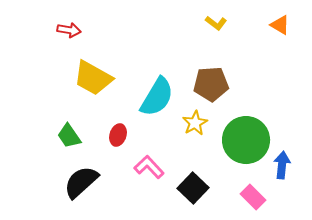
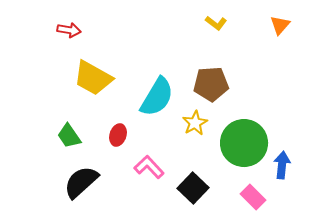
orange triangle: rotated 40 degrees clockwise
green circle: moved 2 px left, 3 px down
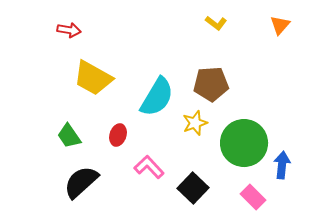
yellow star: rotated 10 degrees clockwise
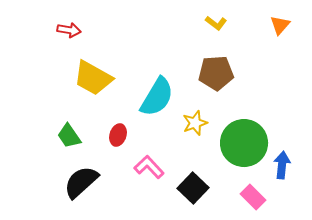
brown pentagon: moved 5 px right, 11 px up
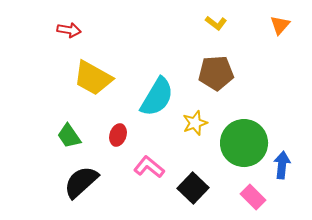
pink L-shape: rotated 8 degrees counterclockwise
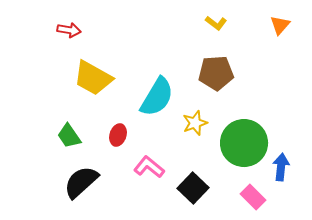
blue arrow: moved 1 px left, 2 px down
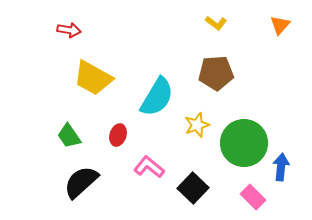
yellow star: moved 2 px right, 2 px down
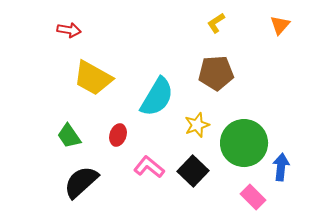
yellow L-shape: rotated 110 degrees clockwise
black square: moved 17 px up
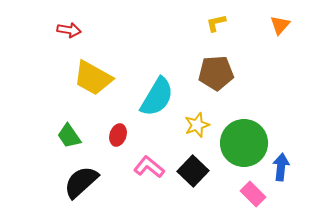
yellow L-shape: rotated 20 degrees clockwise
pink rectangle: moved 3 px up
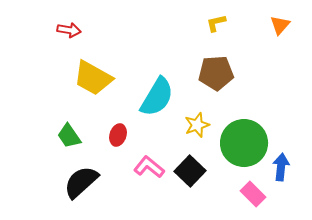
black square: moved 3 px left
